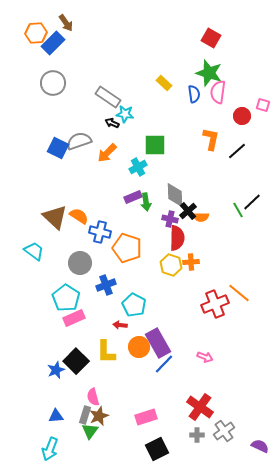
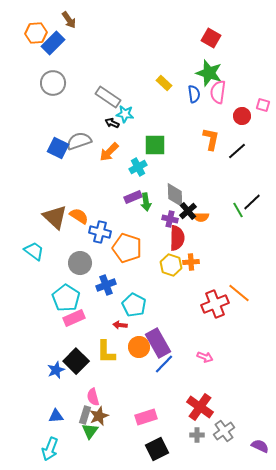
brown arrow at (66, 23): moved 3 px right, 3 px up
orange arrow at (107, 153): moved 2 px right, 1 px up
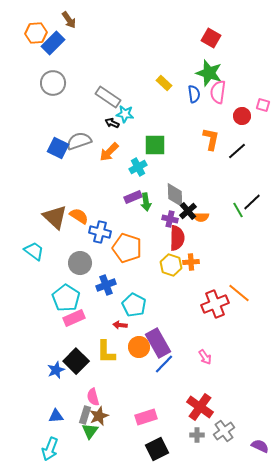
pink arrow at (205, 357): rotated 35 degrees clockwise
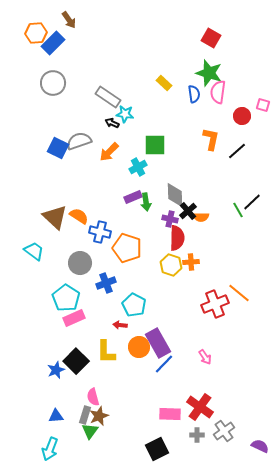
blue cross at (106, 285): moved 2 px up
pink rectangle at (146, 417): moved 24 px right, 3 px up; rotated 20 degrees clockwise
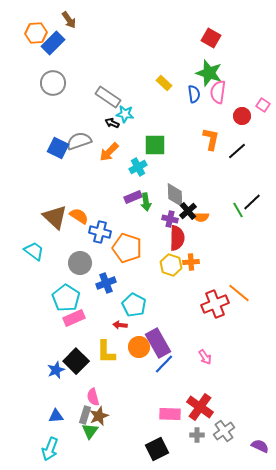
pink square at (263, 105): rotated 16 degrees clockwise
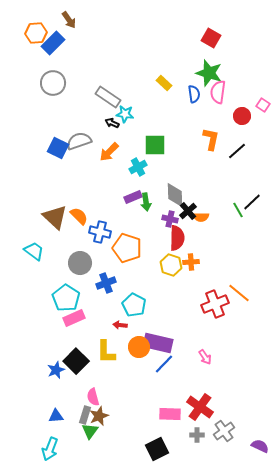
orange semicircle at (79, 216): rotated 12 degrees clockwise
purple rectangle at (158, 343): rotated 48 degrees counterclockwise
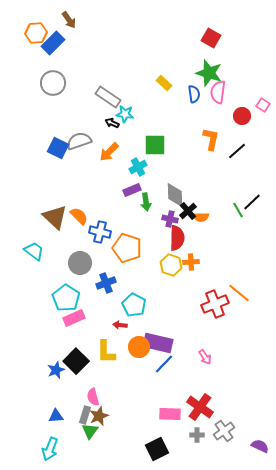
purple rectangle at (133, 197): moved 1 px left, 7 px up
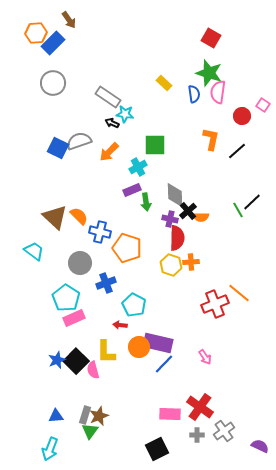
blue star at (56, 370): moved 1 px right, 10 px up
pink semicircle at (93, 397): moved 27 px up
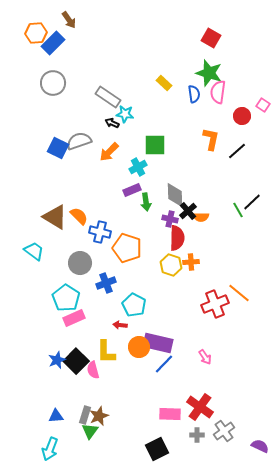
brown triangle at (55, 217): rotated 12 degrees counterclockwise
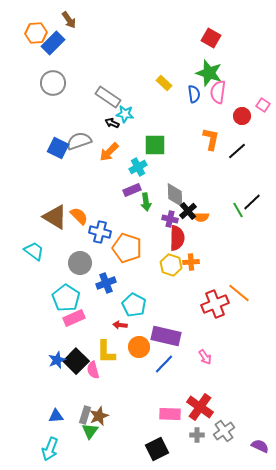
purple rectangle at (158, 343): moved 8 px right, 7 px up
